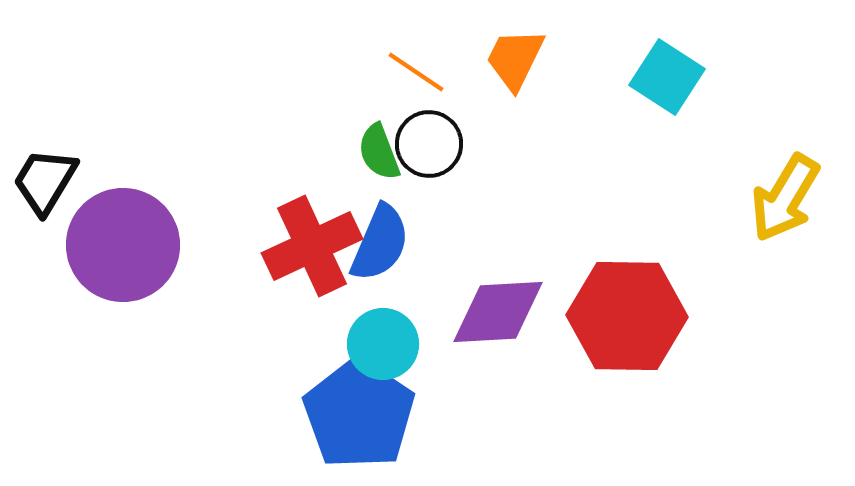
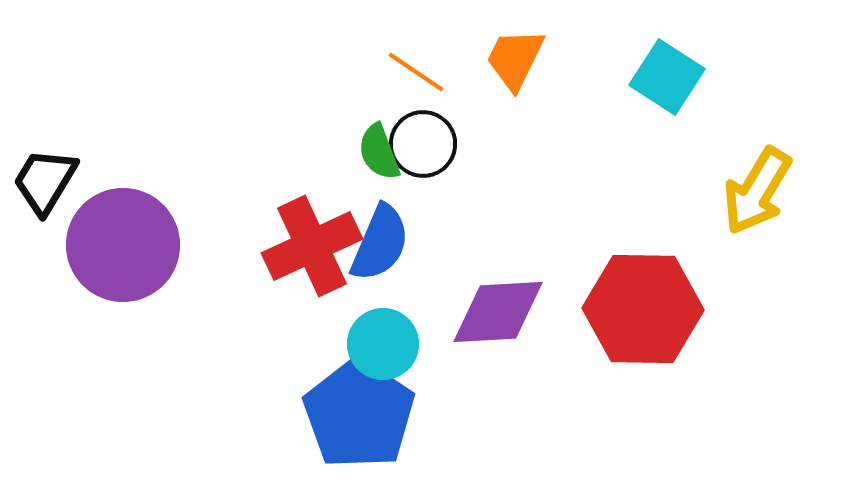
black circle: moved 6 px left
yellow arrow: moved 28 px left, 7 px up
red hexagon: moved 16 px right, 7 px up
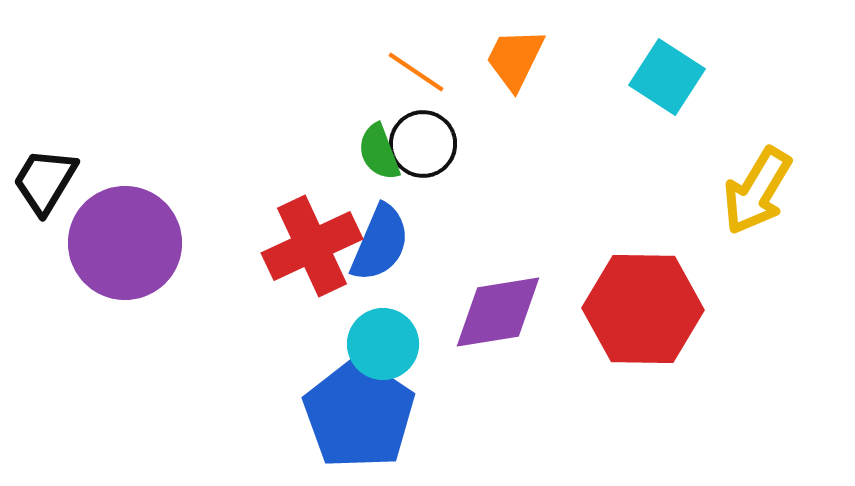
purple circle: moved 2 px right, 2 px up
purple diamond: rotated 6 degrees counterclockwise
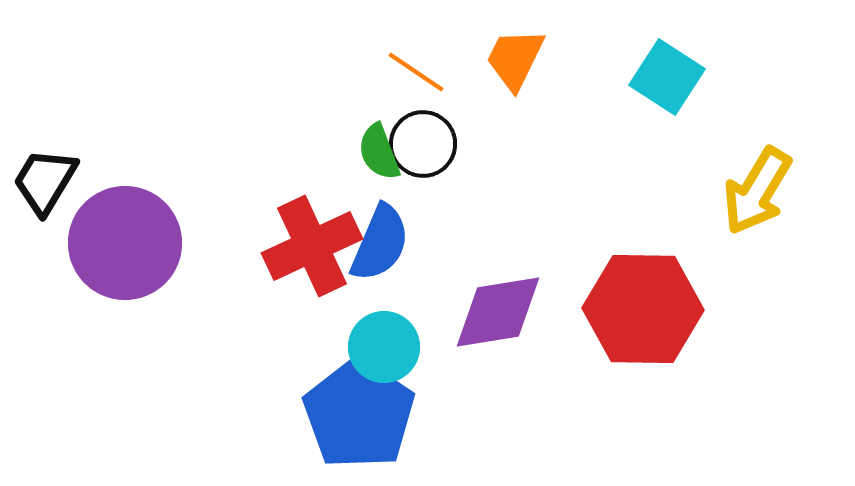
cyan circle: moved 1 px right, 3 px down
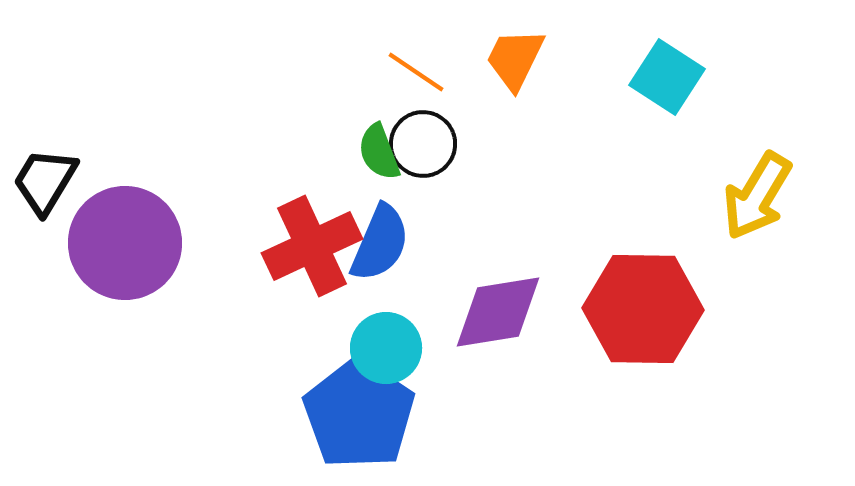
yellow arrow: moved 5 px down
cyan circle: moved 2 px right, 1 px down
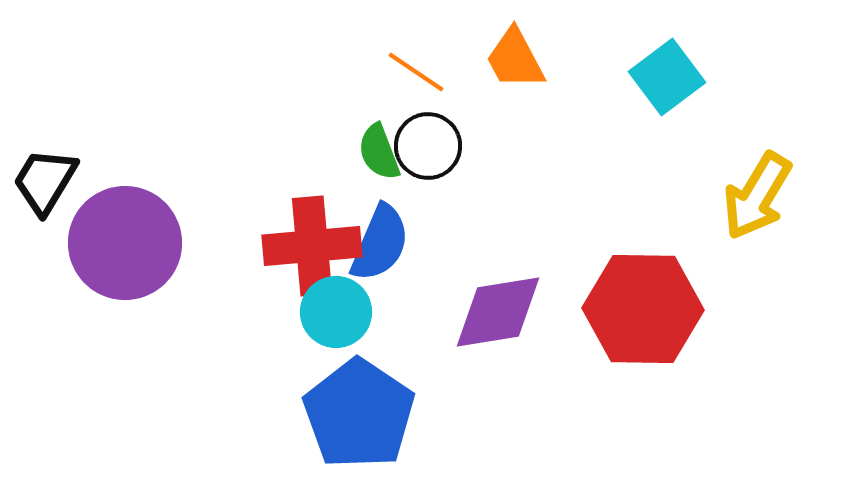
orange trapezoid: rotated 54 degrees counterclockwise
cyan square: rotated 20 degrees clockwise
black circle: moved 5 px right, 2 px down
red cross: rotated 20 degrees clockwise
cyan circle: moved 50 px left, 36 px up
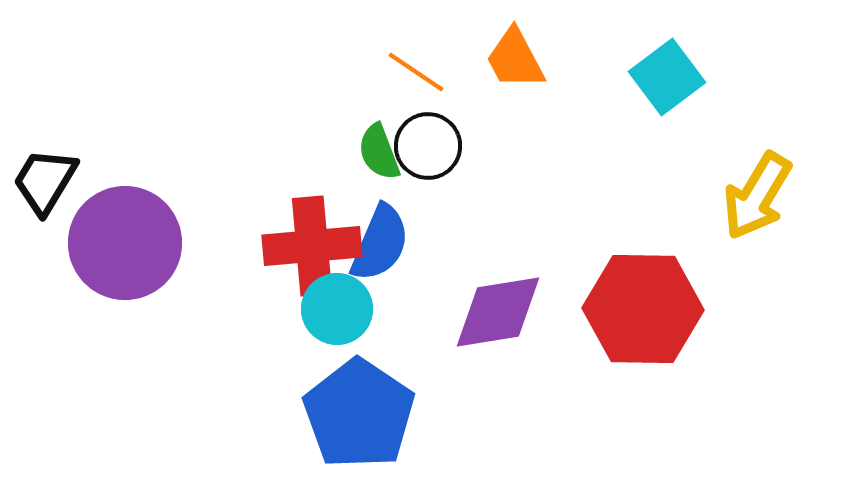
cyan circle: moved 1 px right, 3 px up
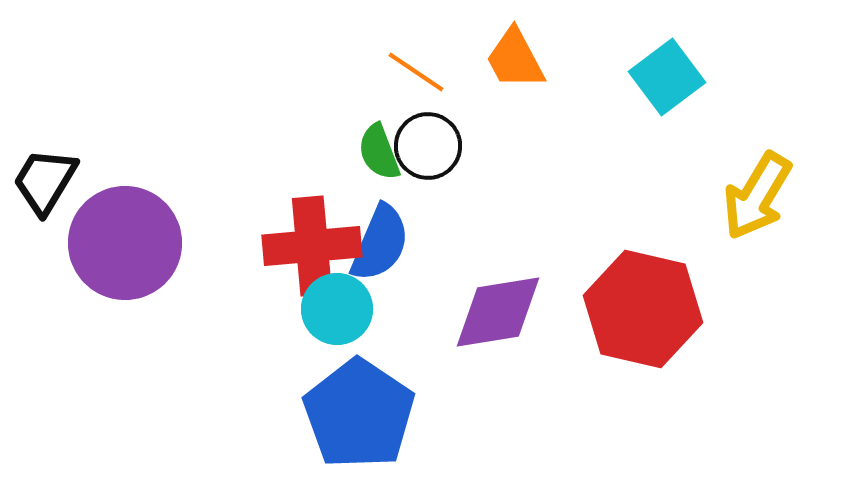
red hexagon: rotated 12 degrees clockwise
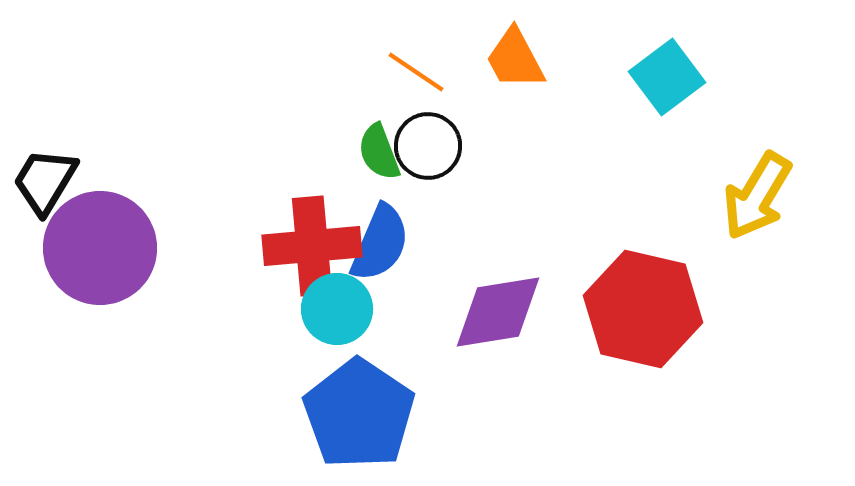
purple circle: moved 25 px left, 5 px down
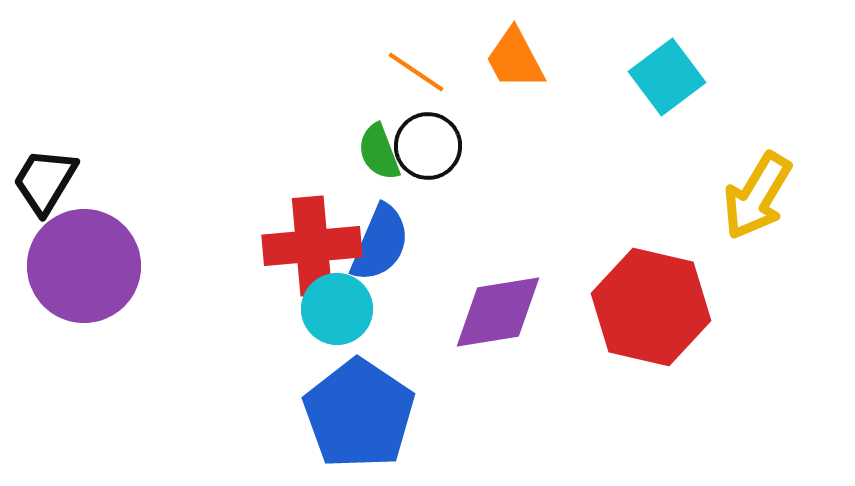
purple circle: moved 16 px left, 18 px down
red hexagon: moved 8 px right, 2 px up
